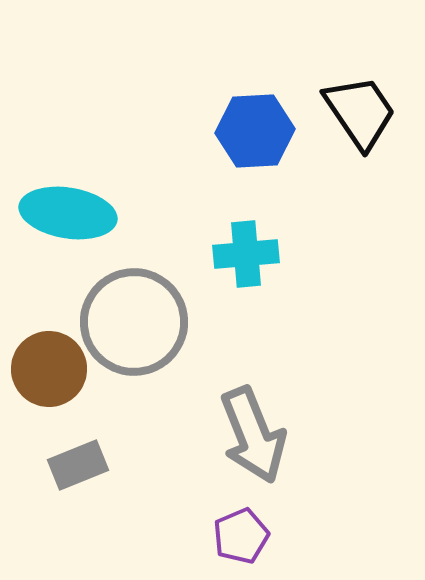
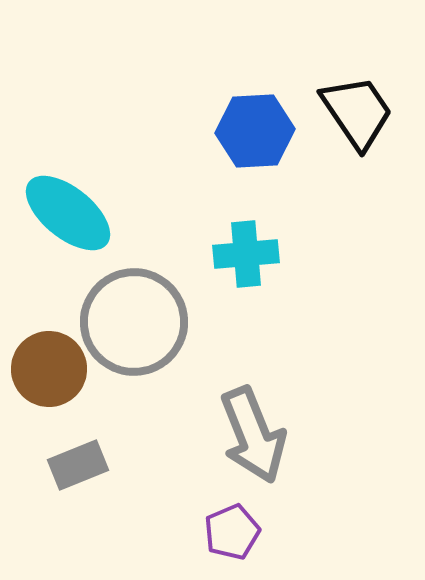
black trapezoid: moved 3 px left
cyan ellipse: rotated 30 degrees clockwise
purple pentagon: moved 9 px left, 4 px up
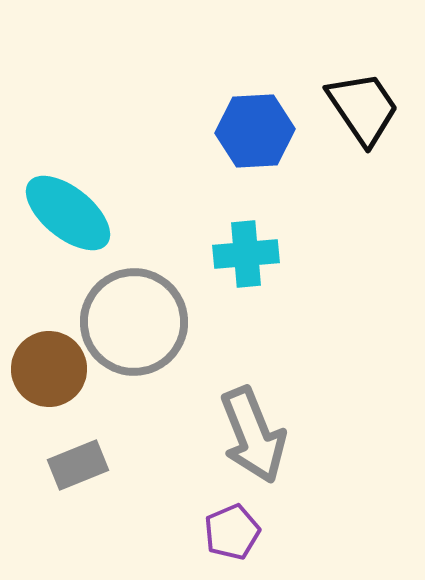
black trapezoid: moved 6 px right, 4 px up
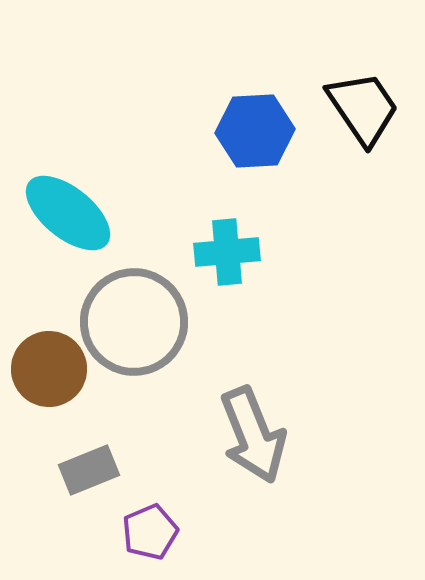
cyan cross: moved 19 px left, 2 px up
gray rectangle: moved 11 px right, 5 px down
purple pentagon: moved 82 px left
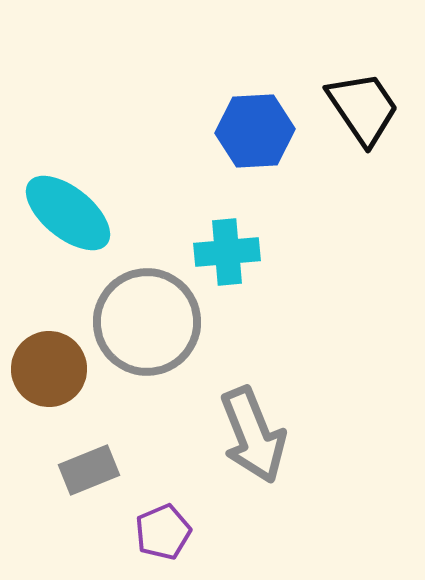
gray circle: moved 13 px right
purple pentagon: moved 13 px right
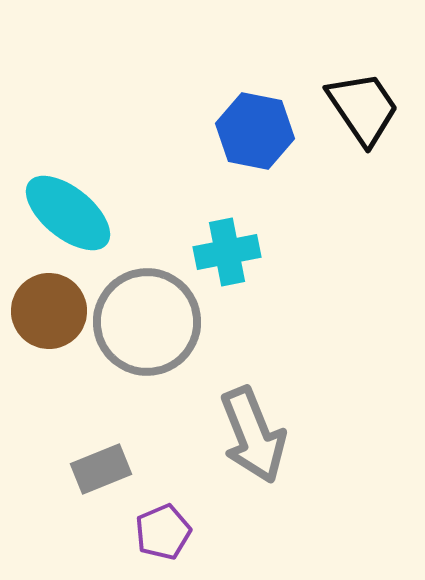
blue hexagon: rotated 14 degrees clockwise
cyan cross: rotated 6 degrees counterclockwise
brown circle: moved 58 px up
gray rectangle: moved 12 px right, 1 px up
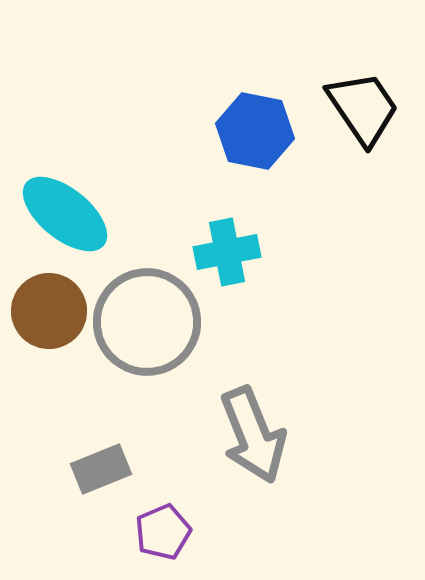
cyan ellipse: moved 3 px left, 1 px down
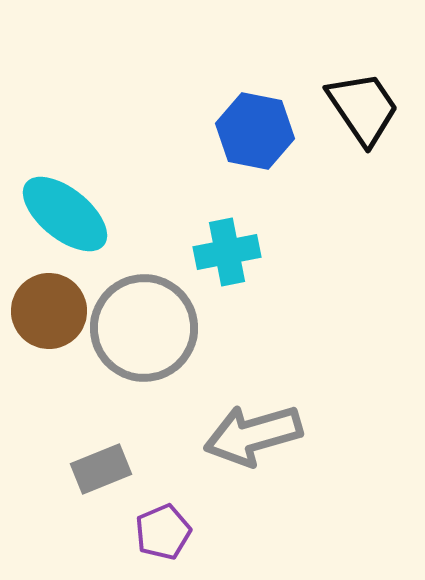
gray circle: moved 3 px left, 6 px down
gray arrow: rotated 96 degrees clockwise
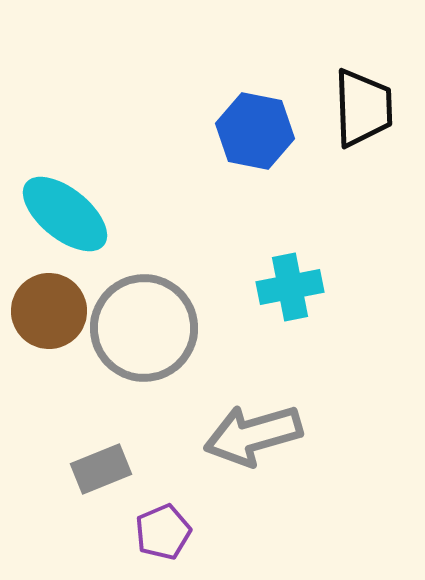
black trapezoid: rotated 32 degrees clockwise
cyan cross: moved 63 px right, 35 px down
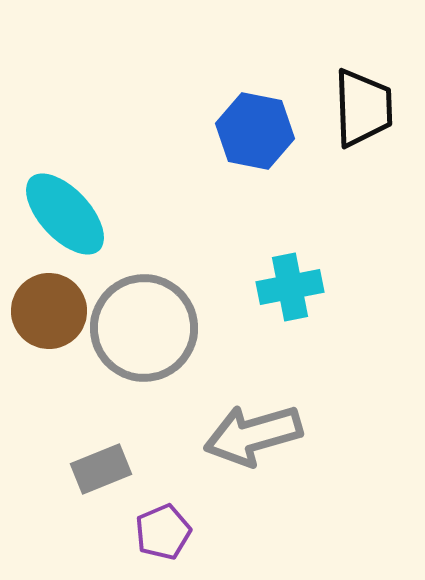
cyan ellipse: rotated 8 degrees clockwise
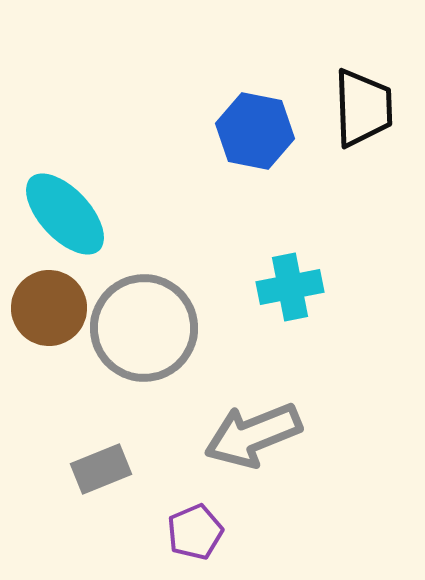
brown circle: moved 3 px up
gray arrow: rotated 6 degrees counterclockwise
purple pentagon: moved 32 px right
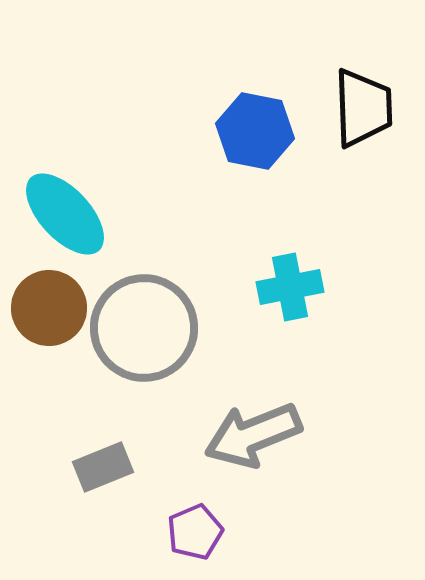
gray rectangle: moved 2 px right, 2 px up
